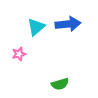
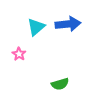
pink star: rotated 24 degrees counterclockwise
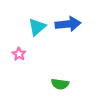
cyan triangle: moved 1 px right
green semicircle: rotated 24 degrees clockwise
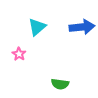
blue arrow: moved 14 px right, 3 px down
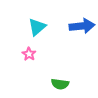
blue arrow: moved 1 px up
pink star: moved 10 px right
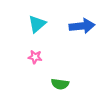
cyan triangle: moved 3 px up
pink star: moved 6 px right, 3 px down; rotated 24 degrees counterclockwise
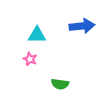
cyan triangle: moved 11 px down; rotated 42 degrees clockwise
pink star: moved 5 px left, 2 px down; rotated 16 degrees clockwise
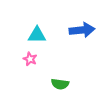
blue arrow: moved 4 px down
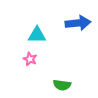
blue arrow: moved 4 px left, 7 px up
green semicircle: moved 2 px right, 1 px down
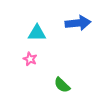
cyan triangle: moved 2 px up
green semicircle: rotated 36 degrees clockwise
